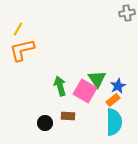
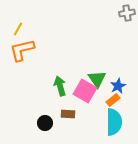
brown rectangle: moved 2 px up
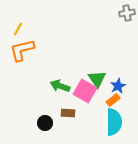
green arrow: rotated 54 degrees counterclockwise
brown rectangle: moved 1 px up
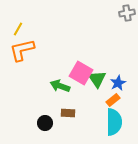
blue star: moved 3 px up
pink square: moved 4 px left, 18 px up
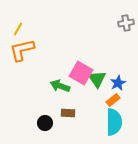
gray cross: moved 1 px left, 10 px down
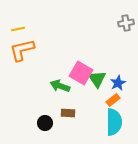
yellow line: rotated 48 degrees clockwise
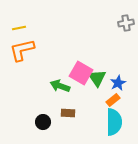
yellow line: moved 1 px right, 1 px up
green triangle: moved 1 px up
black circle: moved 2 px left, 1 px up
